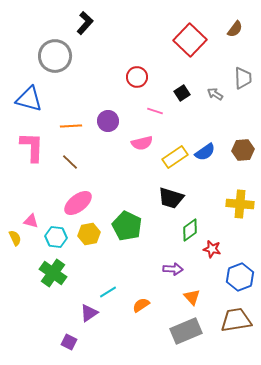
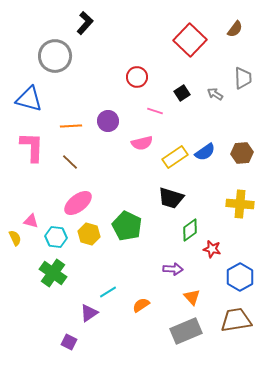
brown hexagon: moved 1 px left, 3 px down
yellow hexagon: rotated 25 degrees clockwise
blue hexagon: rotated 8 degrees counterclockwise
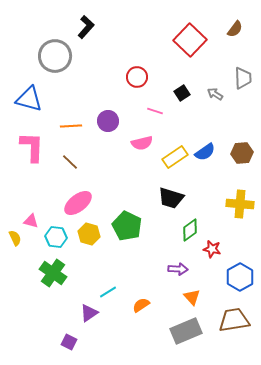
black L-shape: moved 1 px right, 4 px down
purple arrow: moved 5 px right
brown trapezoid: moved 2 px left
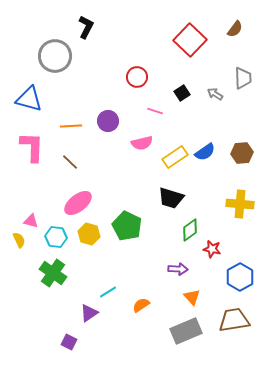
black L-shape: rotated 15 degrees counterclockwise
yellow semicircle: moved 4 px right, 2 px down
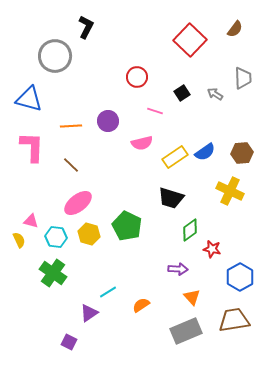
brown line: moved 1 px right, 3 px down
yellow cross: moved 10 px left, 13 px up; rotated 20 degrees clockwise
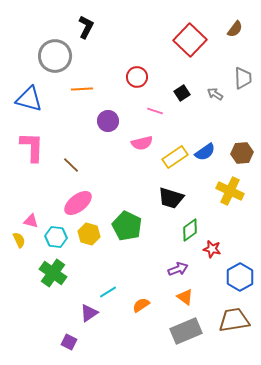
orange line: moved 11 px right, 37 px up
purple arrow: rotated 24 degrees counterclockwise
orange triangle: moved 7 px left; rotated 12 degrees counterclockwise
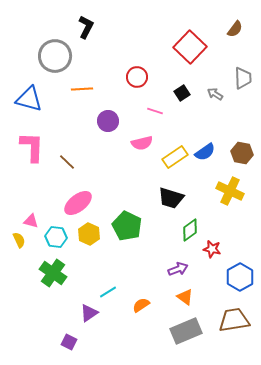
red square: moved 7 px down
brown hexagon: rotated 15 degrees clockwise
brown line: moved 4 px left, 3 px up
yellow hexagon: rotated 10 degrees clockwise
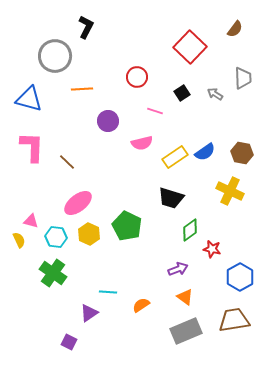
cyan line: rotated 36 degrees clockwise
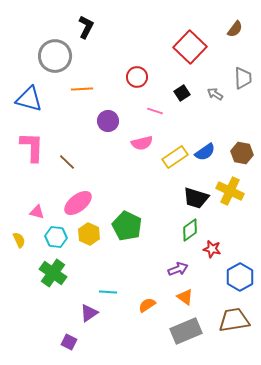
black trapezoid: moved 25 px right
pink triangle: moved 6 px right, 9 px up
orange semicircle: moved 6 px right
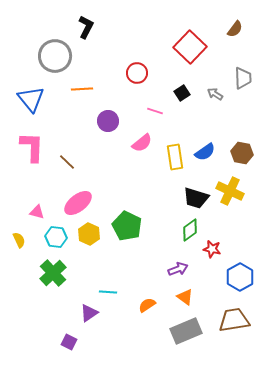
red circle: moved 4 px up
blue triangle: moved 2 px right; rotated 36 degrees clockwise
pink semicircle: rotated 25 degrees counterclockwise
yellow rectangle: rotated 65 degrees counterclockwise
green cross: rotated 12 degrees clockwise
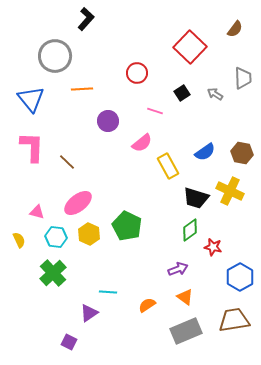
black L-shape: moved 8 px up; rotated 15 degrees clockwise
yellow rectangle: moved 7 px left, 9 px down; rotated 20 degrees counterclockwise
red star: moved 1 px right, 2 px up
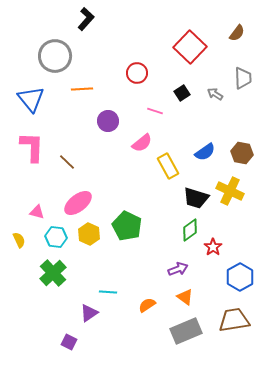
brown semicircle: moved 2 px right, 4 px down
red star: rotated 24 degrees clockwise
